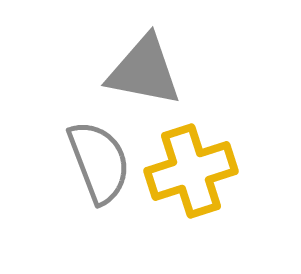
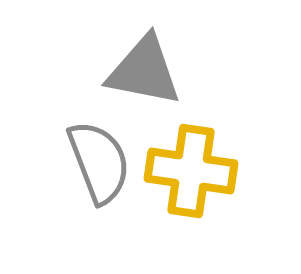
yellow cross: rotated 26 degrees clockwise
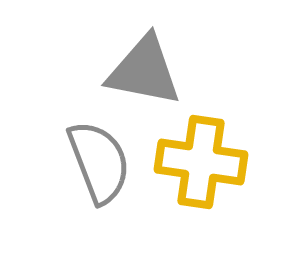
yellow cross: moved 10 px right, 9 px up
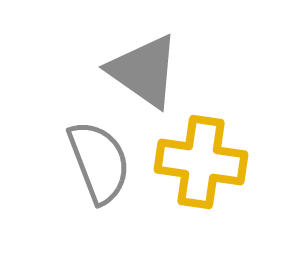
gray triangle: rotated 24 degrees clockwise
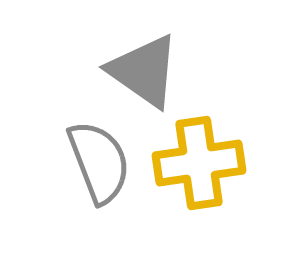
yellow cross: moved 2 px left, 1 px down; rotated 16 degrees counterclockwise
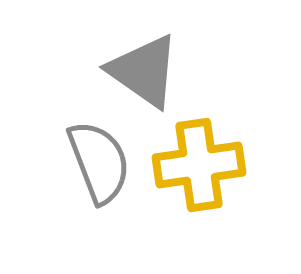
yellow cross: moved 2 px down
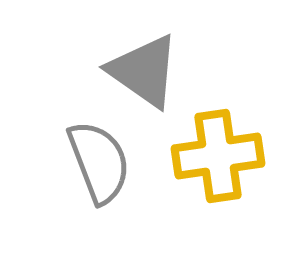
yellow cross: moved 19 px right, 9 px up
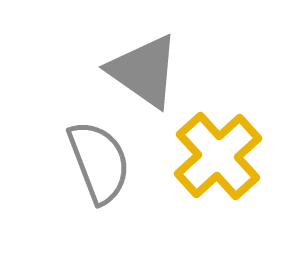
yellow cross: rotated 34 degrees counterclockwise
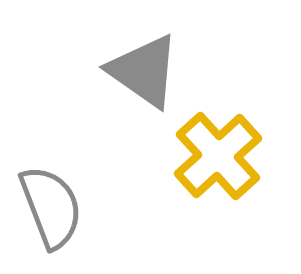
gray semicircle: moved 48 px left, 45 px down
